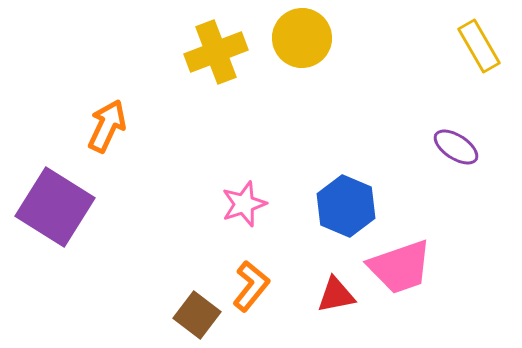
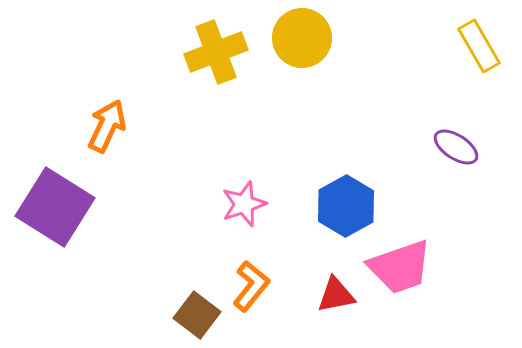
blue hexagon: rotated 8 degrees clockwise
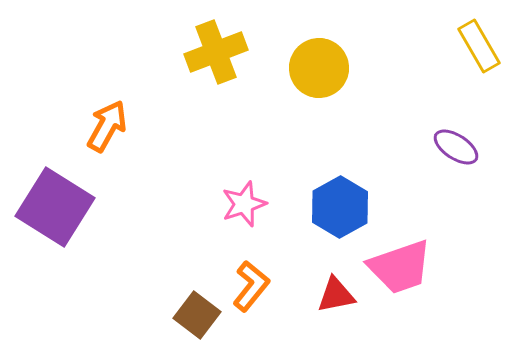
yellow circle: moved 17 px right, 30 px down
orange arrow: rotated 4 degrees clockwise
blue hexagon: moved 6 px left, 1 px down
